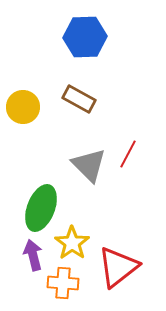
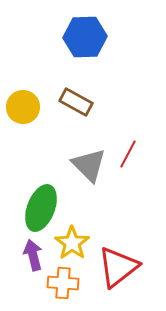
brown rectangle: moved 3 px left, 3 px down
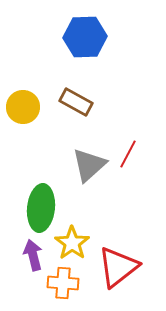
gray triangle: rotated 33 degrees clockwise
green ellipse: rotated 15 degrees counterclockwise
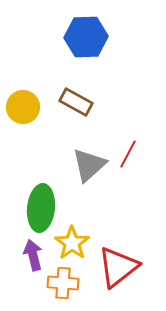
blue hexagon: moved 1 px right
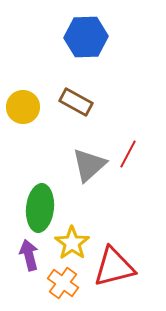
green ellipse: moved 1 px left
purple arrow: moved 4 px left
red triangle: moved 4 px left; rotated 24 degrees clockwise
orange cross: rotated 32 degrees clockwise
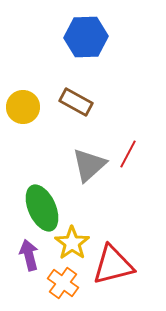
green ellipse: moved 2 px right; rotated 30 degrees counterclockwise
red triangle: moved 1 px left, 2 px up
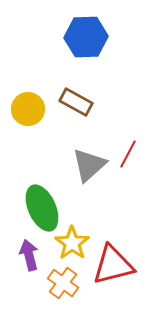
yellow circle: moved 5 px right, 2 px down
